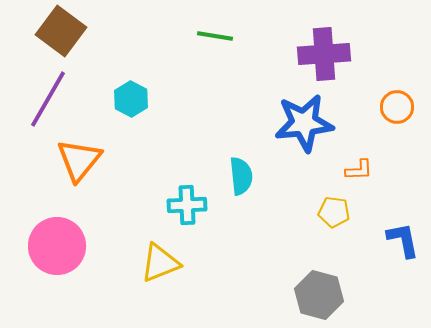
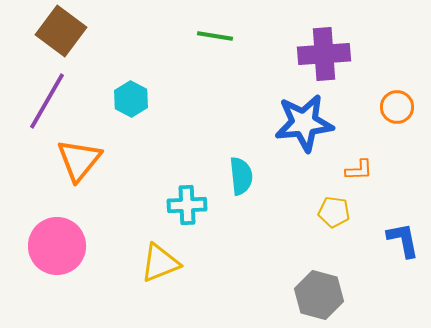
purple line: moved 1 px left, 2 px down
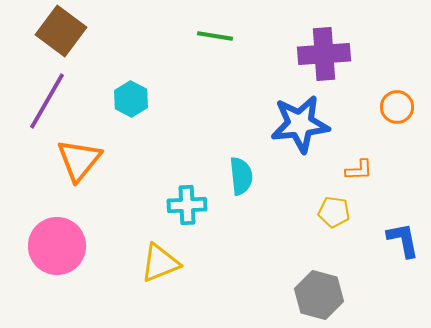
blue star: moved 4 px left, 1 px down
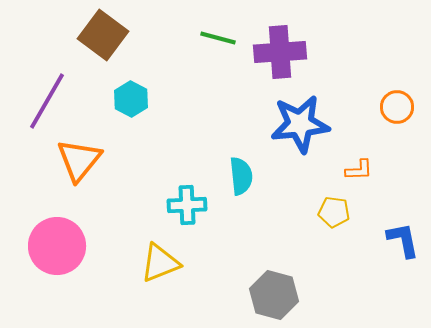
brown square: moved 42 px right, 4 px down
green line: moved 3 px right, 2 px down; rotated 6 degrees clockwise
purple cross: moved 44 px left, 2 px up
gray hexagon: moved 45 px left
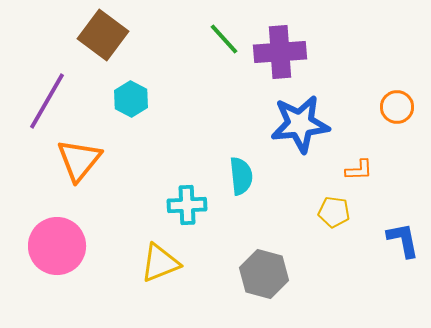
green line: moved 6 px right, 1 px down; rotated 33 degrees clockwise
gray hexagon: moved 10 px left, 21 px up
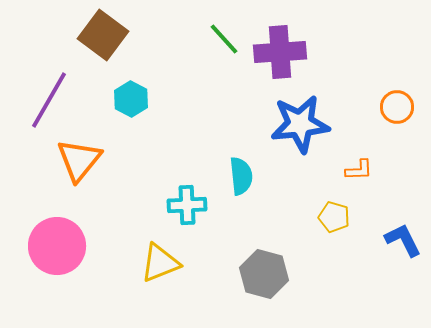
purple line: moved 2 px right, 1 px up
yellow pentagon: moved 5 px down; rotated 8 degrees clockwise
blue L-shape: rotated 15 degrees counterclockwise
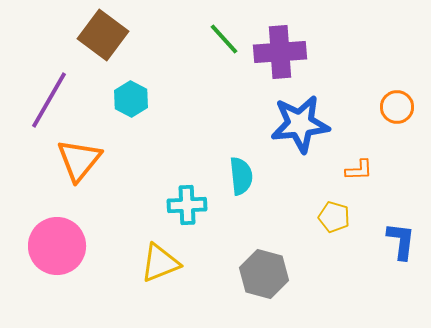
blue L-shape: moved 2 px left, 1 px down; rotated 33 degrees clockwise
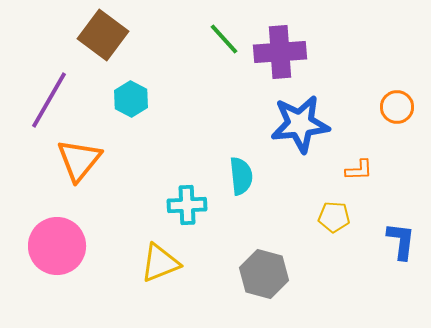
yellow pentagon: rotated 12 degrees counterclockwise
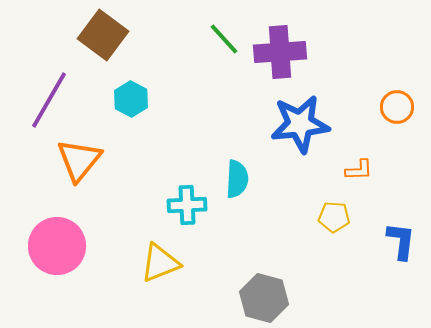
cyan semicircle: moved 4 px left, 3 px down; rotated 9 degrees clockwise
gray hexagon: moved 24 px down
